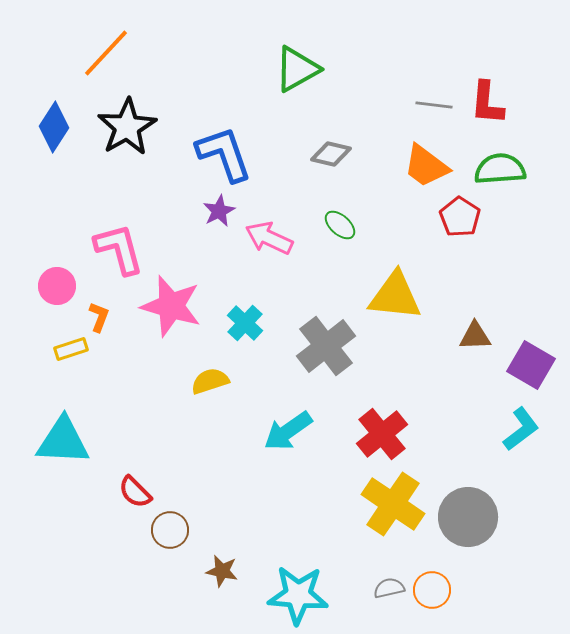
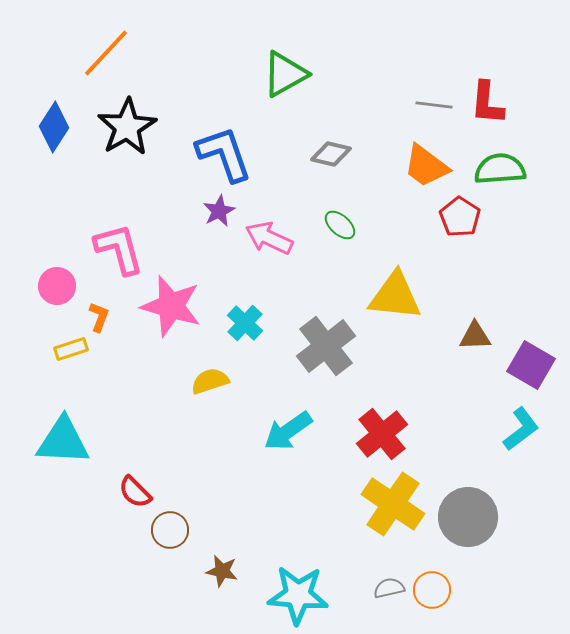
green triangle: moved 12 px left, 5 px down
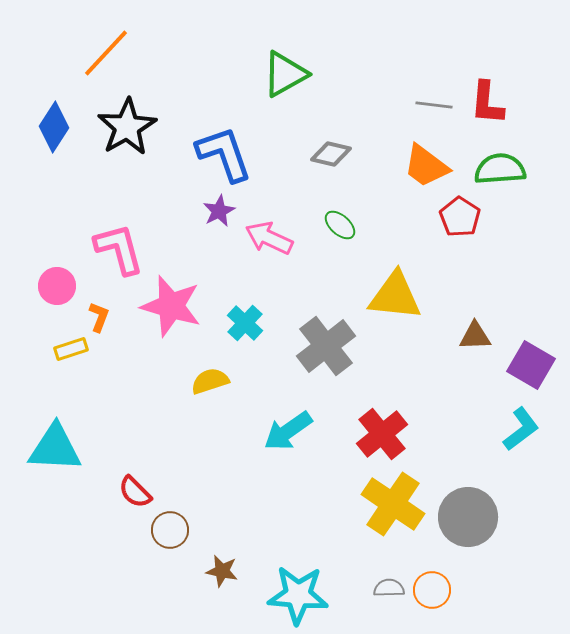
cyan triangle: moved 8 px left, 7 px down
gray semicircle: rotated 12 degrees clockwise
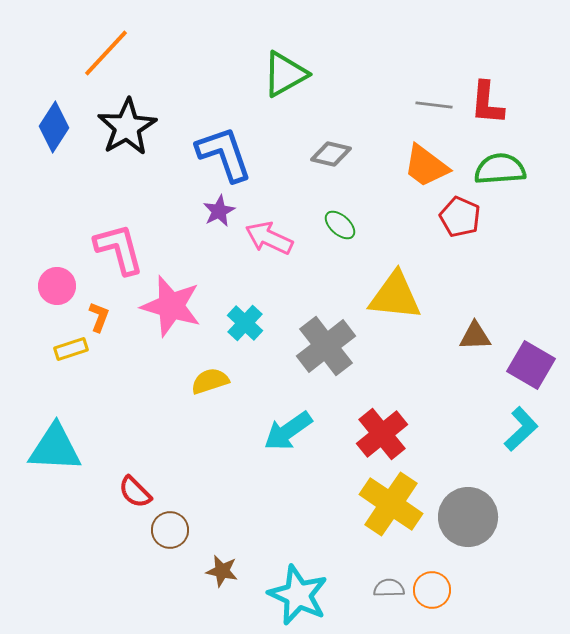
red pentagon: rotated 9 degrees counterclockwise
cyan L-shape: rotated 6 degrees counterclockwise
yellow cross: moved 2 px left
cyan star: rotated 20 degrees clockwise
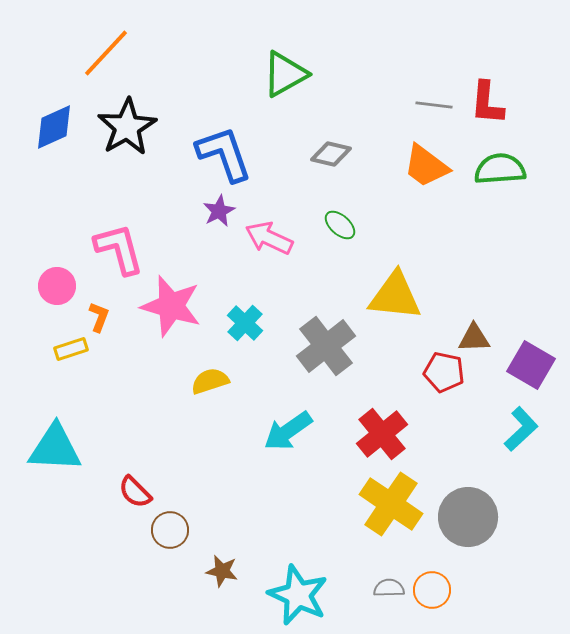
blue diamond: rotated 33 degrees clockwise
red pentagon: moved 16 px left, 155 px down; rotated 12 degrees counterclockwise
brown triangle: moved 1 px left, 2 px down
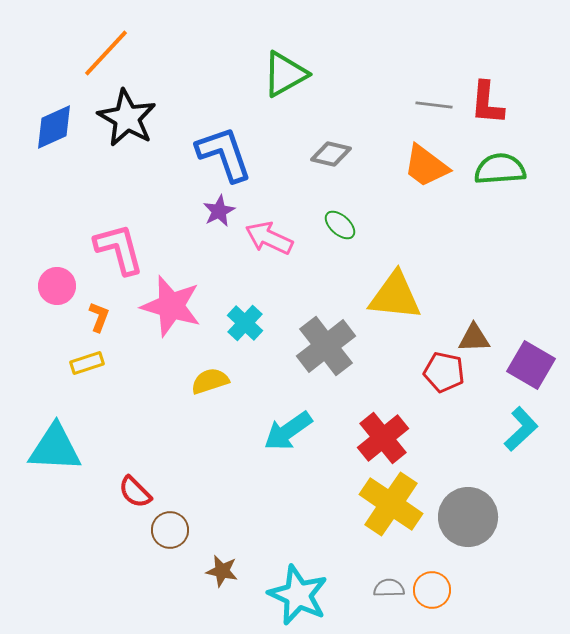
black star: moved 9 px up; rotated 12 degrees counterclockwise
yellow rectangle: moved 16 px right, 14 px down
red cross: moved 1 px right, 4 px down
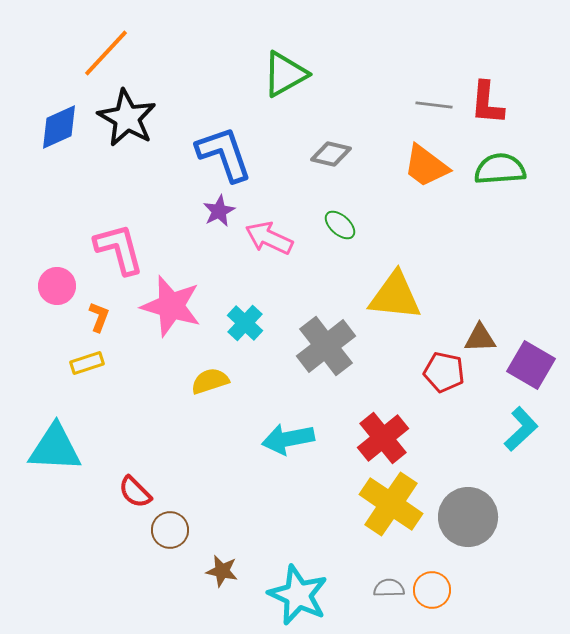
blue diamond: moved 5 px right
brown triangle: moved 6 px right
cyan arrow: moved 8 px down; rotated 24 degrees clockwise
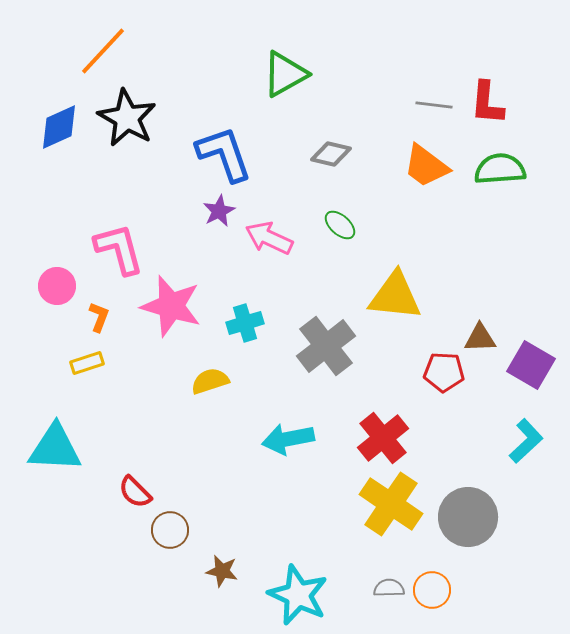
orange line: moved 3 px left, 2 px up
cyan cross: rotated 30 degrees clockwise
red pentagon: rotated 9 degrees counterclockwise
cyan L-shape: moved 5 px right, 12 px down
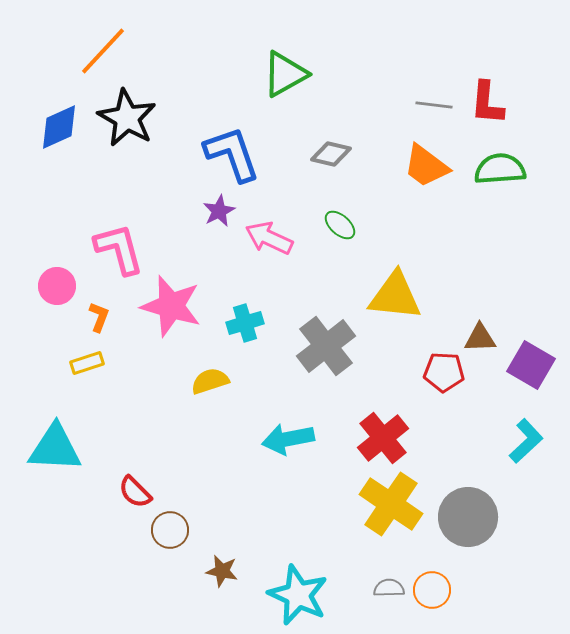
blue L-shape: moved 8 px right
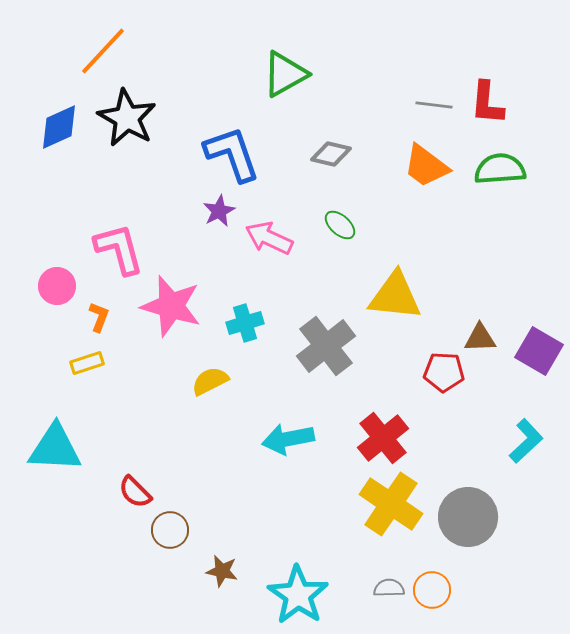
purple square: moved 8 px right, 14 px up
yellow semicircle: rotated 9 degrees counterclockwise
cyan star: rotated 10 degrees clockwise
